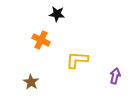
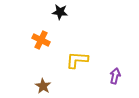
black star: moved 3 px right, 2 px up
brown star: moved 12 px right, 4 px down
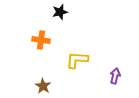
black star: rotated 21 degrees counterclockwise
orange cross: rotated 18 degrees counterclockwise
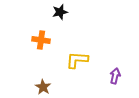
brown star: moved 1 px down
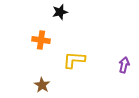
yellow L-shape: moved 3 px left
purple arrow: moved 9 px right, 11 px up
brown star: moved 1 px left, 2 px up
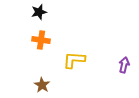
black star: moved 21 px left
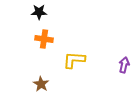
black star: rotated 14 degrees clockwise
orange cross: moved 3 px right, 1 px up
brown star: moved 1 px left, 1 px up
